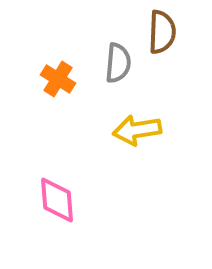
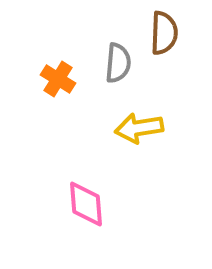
brown semicircle: moved 2 px right, 1 px down
yellow arrow: moved 2 px right, 2 px up
pink diamond: moved 29 px right, 4 px down
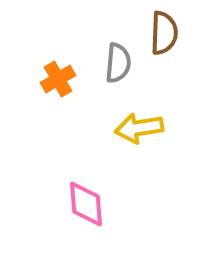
orange cross: rotated 28 degrees clockwise
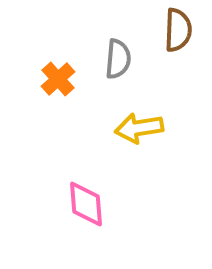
brown semicircle: moved 14 px right, 3 px up
gray semicircle: moved 4 px up
orange cross: rotated 12 degrees counterclockwise
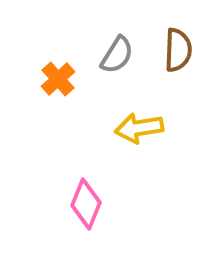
brown semicircle: moved 20 px down
gray semicircle: moved 1 px left, 4 px up; rotated 27 degrees clockwise
pink diamond: rotated 27 degrees clockwise
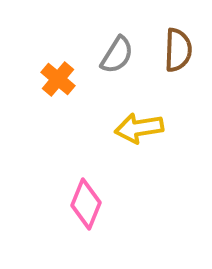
orange cross: rotated 8 degrees counterclockwise
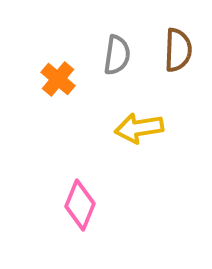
gray semicircle: rotated 24 degrees counterclockwise
pink diamond: moved 6 px left, 1 px down
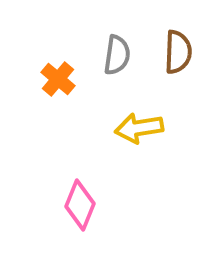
brown semicircle: moved 2 px down
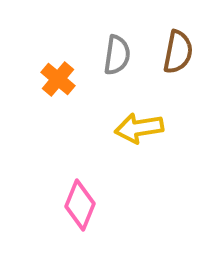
brown semicircle: rotated 9 degrees clockwise
